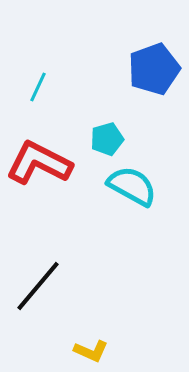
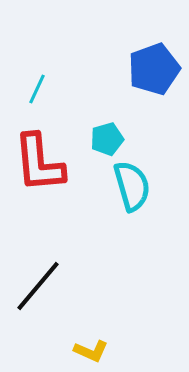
cyan line: moved 1 px left, 2 px down
red L-shape: rotated 122 degrees counterclockwise
cyan semicircle: rotated 45 degrees clockwise
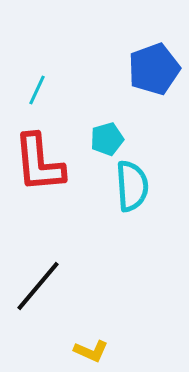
cyan line: moved 1 px down
cyan semicircle: rotated 12 degrees clockwise
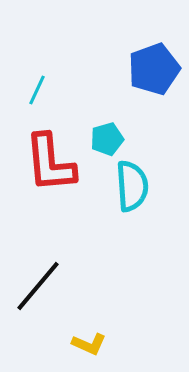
red L-shape: moved 11 px right
yellow L-shape: moved 2 px left, 7 px up
